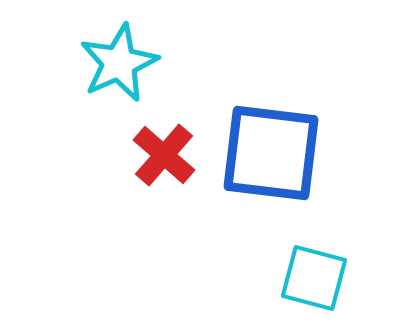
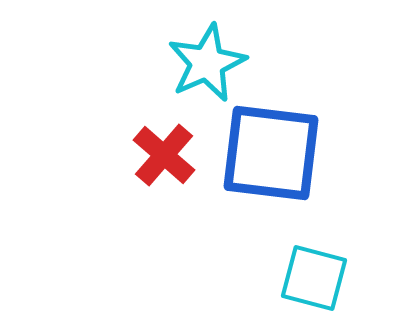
cyan star: moved 88 px right
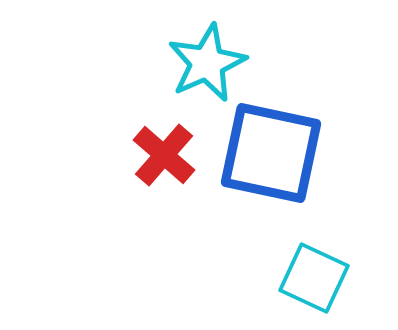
blue square: rotated 5 degrees clockwise
cyan square: rotated 10 degrees clockwise
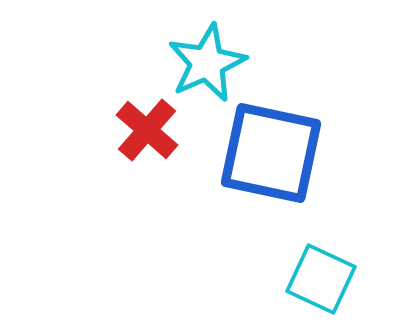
red cross: moved 17 px left, 25 px up
cyan square: moved 7 px right, 1 px down
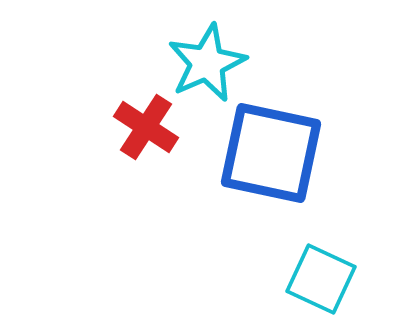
red cross: moved 1 px left, 3 px up; rotated 8 degrees counterclockwise
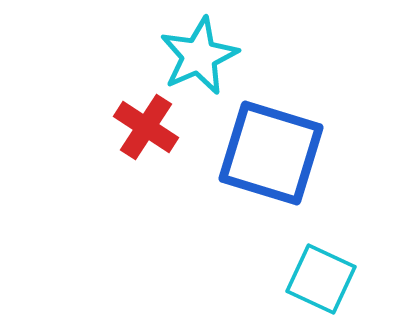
cyan star: moved 8 px left, 7 px up
blue square: rotated 5 degrees clockwise
